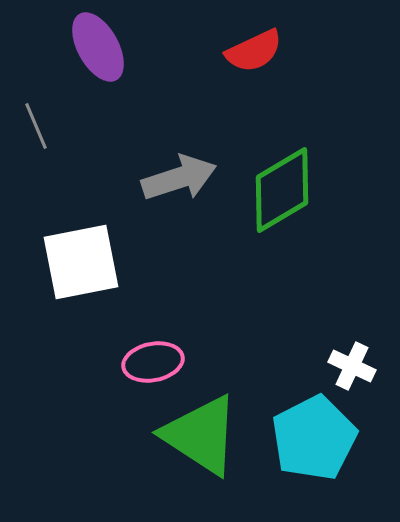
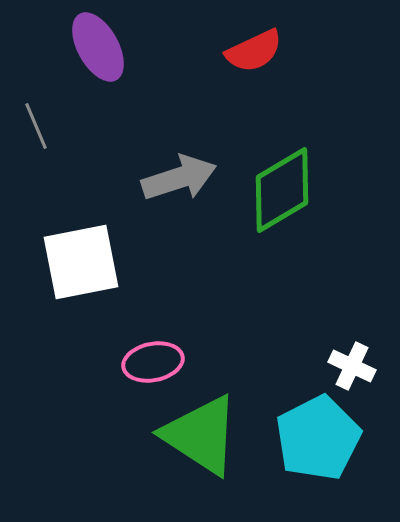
cyan pentagon: moved 4 px right
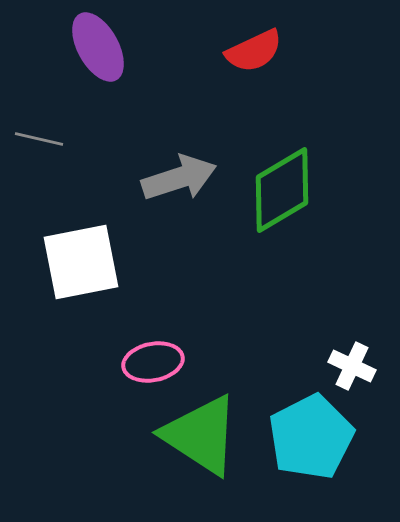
gray line: moved 3 px right, 13 px down; rotated 54 degrees counterclockwise
cyan pentagon: moved 7 px left, 1 px up
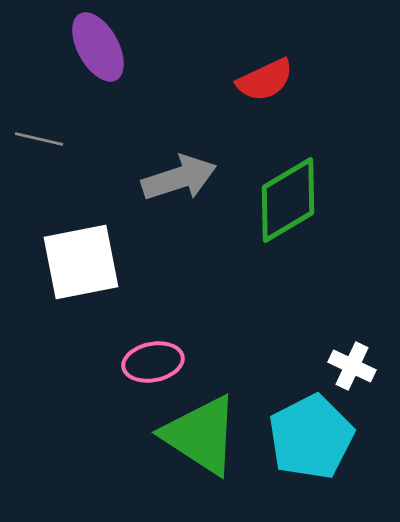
red semicircle: moved 11 px right, 29 px down
green diamond: moved 6 px right, 10 px down
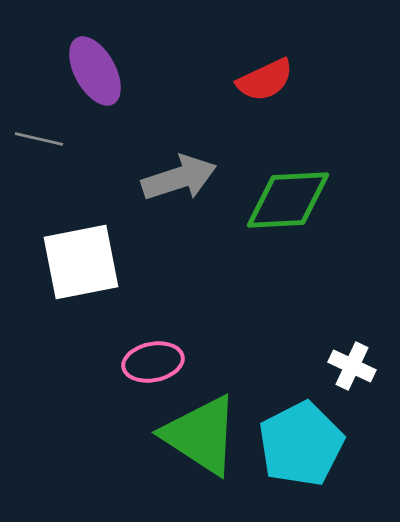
purple ellipse: moved 3 px left, 24 px down
green diamond: rotated 28 degrees clockwise
cyan pentagon: moved 10 px left, 7 px down
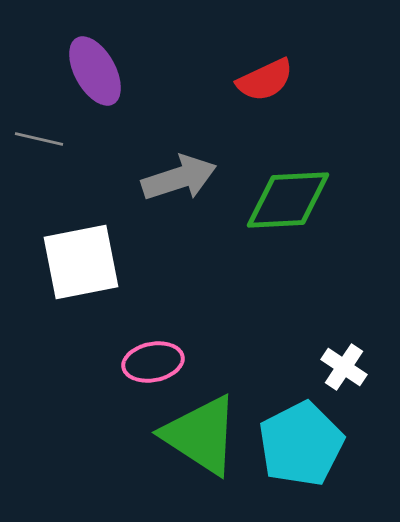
white cross: moved 8 px left, 1 px down; rotated 9 degrees clockwise
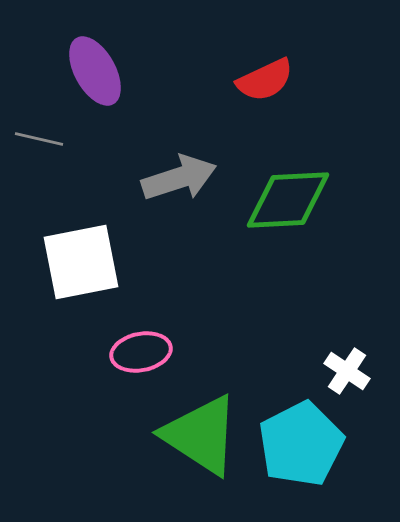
pink ellipse: moved 12 px left, 10 px up
white cross: moved 3 px right, 4 px down
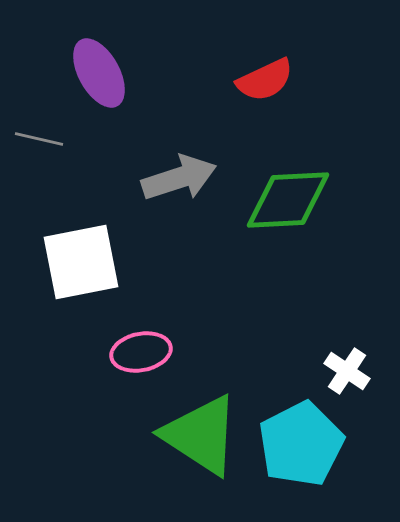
purple ellipse: moved 4 px right, 2 px down
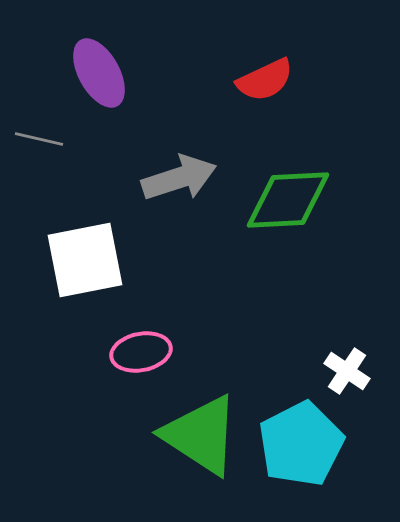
white square: moved 4 px right, 2 px up
